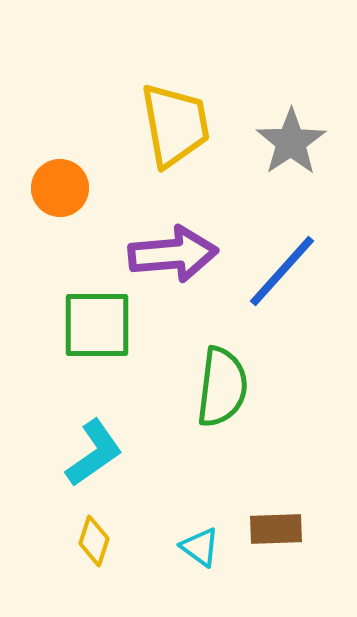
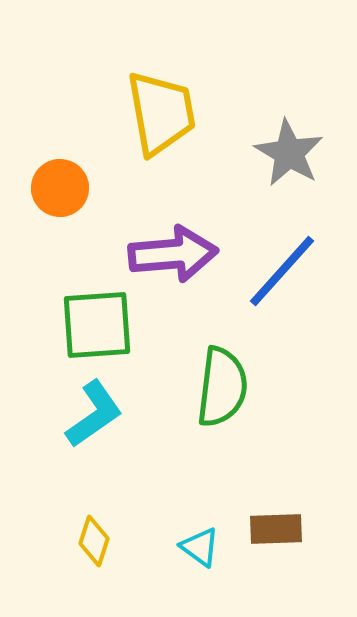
yellow trapezoid: moved 14 px left, 12 px up
gray star: moved 2 px left, 11 px down; rotated 8 degrees counterclockwise
green square: rotated 4 degrees counterclockwise
cyan L-shape: moved 39 px up
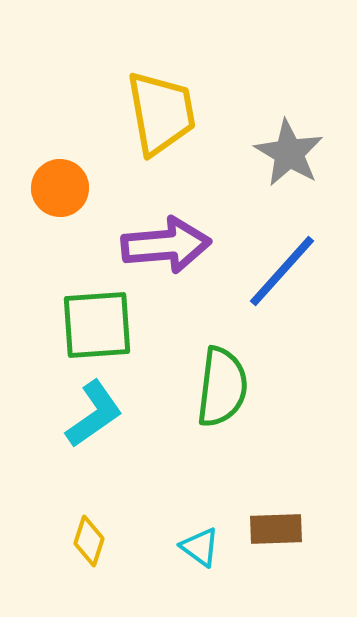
purple arrow: moved 7 px left, 9 px up
yellow diamond: moved 5 px left
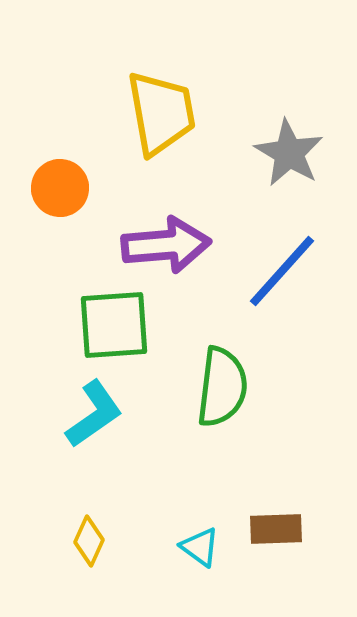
green square: moved 17 px right
yellow diamond: rotated 6 degrees clockwise
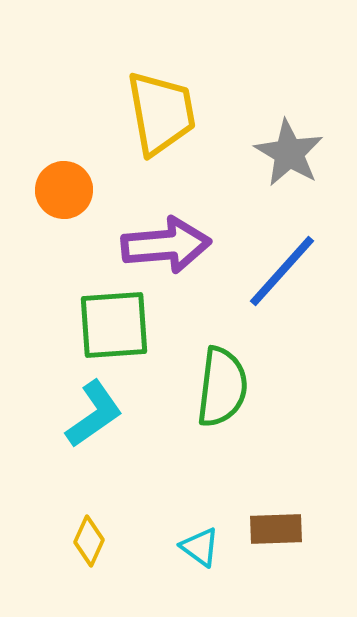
orange circle: moved 4 px right, 2 px down
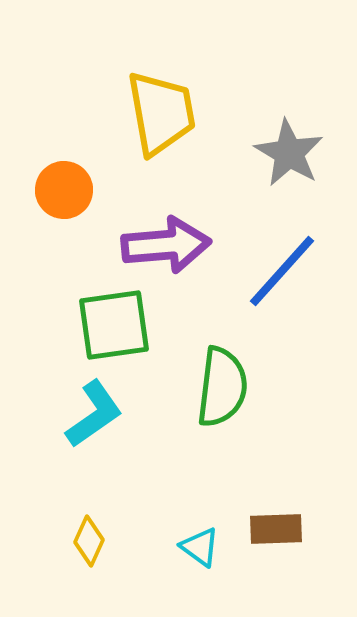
green square: rotated 4 degrees counterclockwise
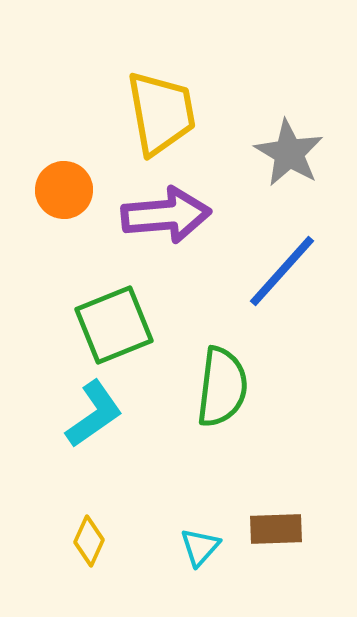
purple arrow: moved 30 px up
green square: rotated 14 degrees counterclockwise
cyan triangle: rotated 36 degrees clockwise
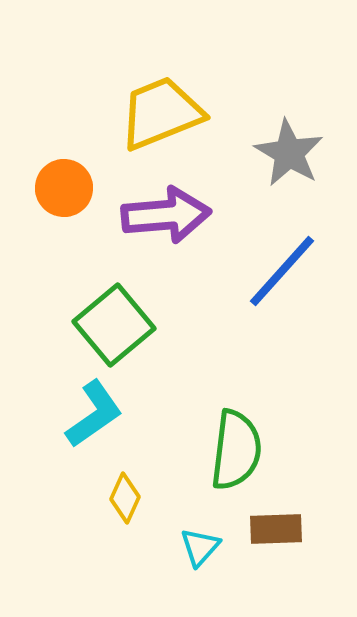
yellow trapezoid: rotated 102 degrees counterclockwise
orange circle: moved 2 px up
green square: rotated 18 degrees counterclockwise
green semicircle: moved 14 px right, 63 px down
yellow diamond: moved 36 px right, 43 px up
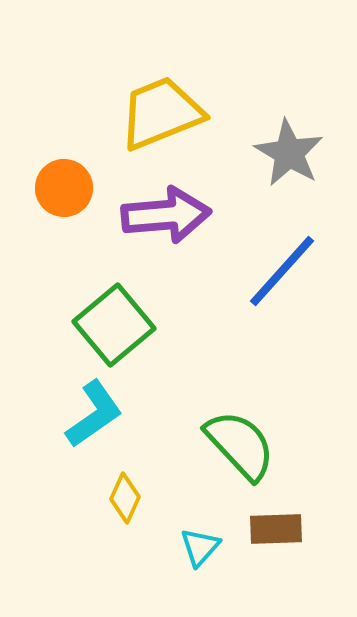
green semicircle: moved 4 px right, 5 px up; rotated 50 degrees counterclockwise
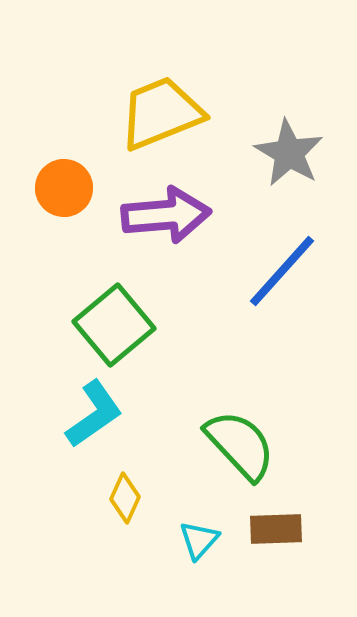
cyan triangle: moved 1 px left, 7 px up
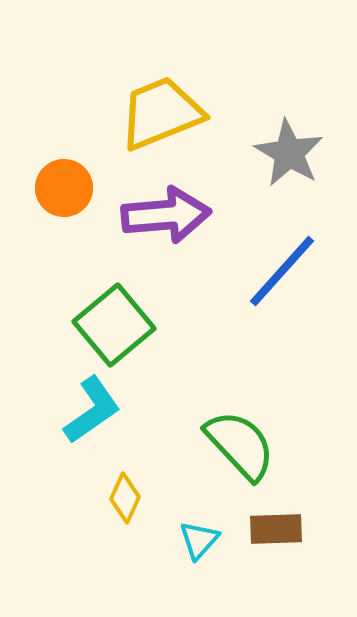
cyan L-shape: moved 2 px left, 4 px up
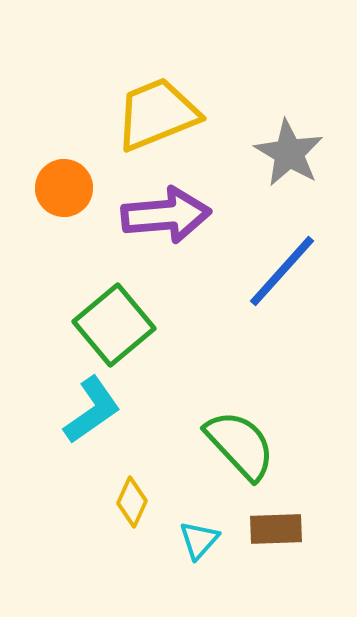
yellow trapezoid: moved 4 px left, 1 px down
yellow diamond: moved 7 px right, 4 px down
